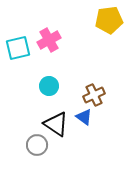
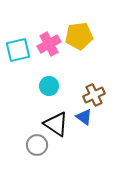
yellow pentagon: moved 30 px left, 16 px down
pink cross: moved 4 px down
cyan square: moved 2 px down
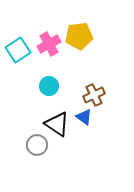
cyan square: rotated 20 degrees counterclockwise
black triangle: moved 1 px right
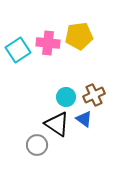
pink cross: moved 1 px left, 1 px up; rotated 35 degrees clockwise
cyan circle: moved 17 px right, 11 px down
blue triangle: moved 2 px down
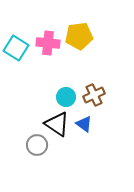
cyan square: moved 2 px left, 2 px up; rotated 25 degrees counterclockwise
blue triangle: moved 5 px down
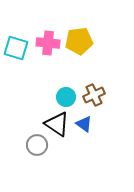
yellow pentagon: moved 5 px down
cyan square: rotated 15 degrees counterclockwise
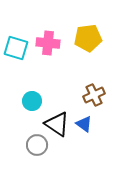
yellow pentagon: moved 9 px right, 3 px up
cyan circle: moved 34 px left, 4 px down
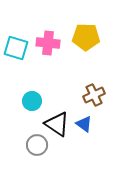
yellow pentagon: moved 2 px left, 1 px up; rotated 8 degrees clockwise
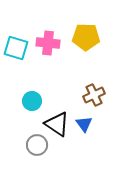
blue triangle: rotated 18 degrees clockwise
